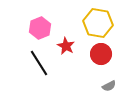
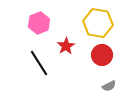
pink hexagon: moved 1 px left, 5 px up
red star: rotated 12 degrees clockwise
red circle: moved 1 px right, 1 px down
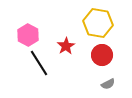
pink hexagon: moved 11 px left, 12 px down; rotated 10 degrees counterclockwise
gray semicircle: moved 1 px left, 2 px up
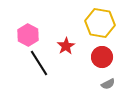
yellow hexagon: moved 2 px right
red circle: moved 2 px down
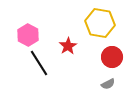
red star: moved 2 px right
red circle: moved 10 px right
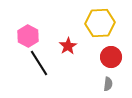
yellow hexagon: rotated 12 degrees counterclockwise
pink hexagon: moved 1 px down
red circle: moved 1 px left
gray semicircle: rotated 56 degrees counterclockwise
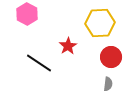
pink hexagon: moved 1 px left, 22 px up
black line: rotated 24 degrees counterclockwise
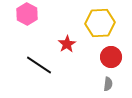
red star: moved 1 px left, 2 px up
black line: moved 2 px down
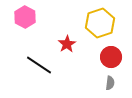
pink hexagon: moved 2 px left, 3 px down
yellow hexagon: rotated 16 degrees counterclockwise
gray semicircle: moved 2 px right, 1 px up
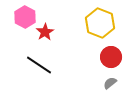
yellow hexagon: rotated 20 degrees counterclockwise
red star: moved 22 px left, 12 px up
gray semicircle: rotated 136 degrees counterclockwise
